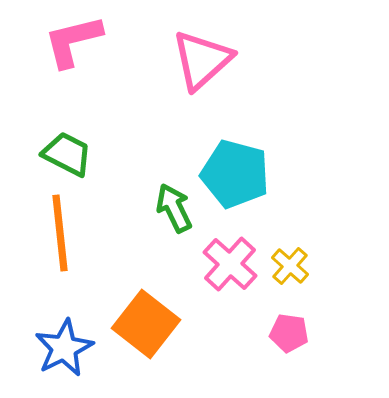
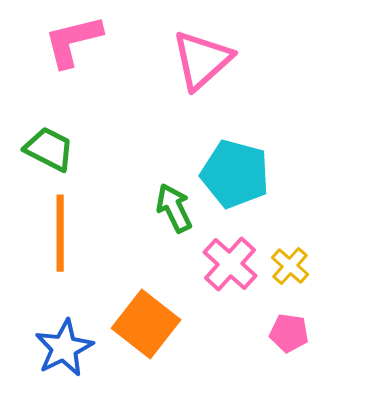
green trapezoid: moved 18 px left, 5 px up
orange line: rotated 6 degrees clockwise
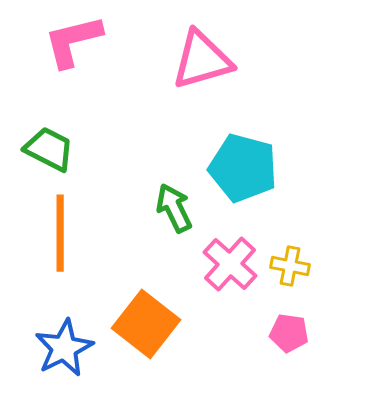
pink triangle: rotated 26 degrees clockwise
cyan pentagon: moved 8 px right, 6 px up
yellow cross: rotated 30 degrees counterclockwise
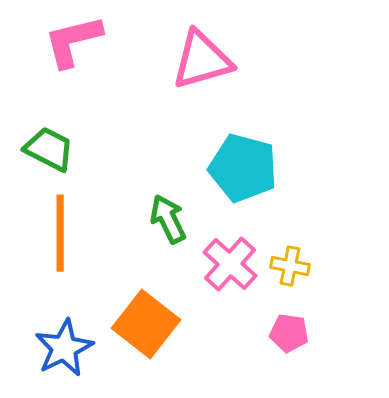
green arrow: moved 6 px left, 11 px down
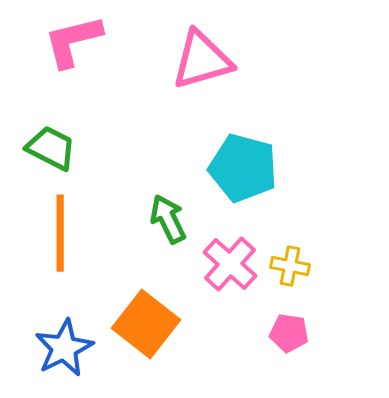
green trapezoid: moved 2 px right, 1 px up
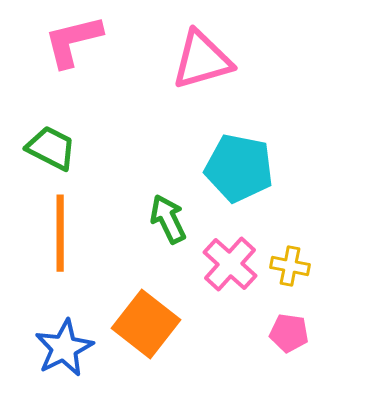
cyan pentagon: moved 4 px left; rotated 4 degrees counterclockwise
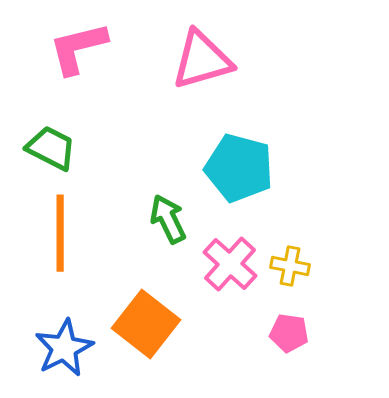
pink L-shape: moved 5 px right, 7 px down
cyan pentagon: rotated 4 degrees clockwise
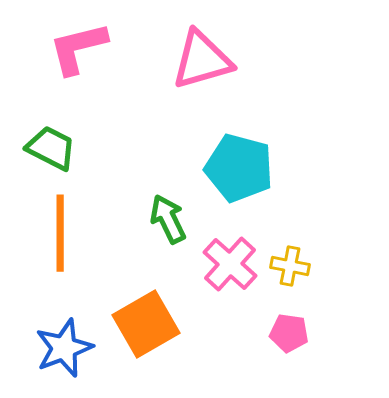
orange square: rotated 22 degrees clockwise
blue star: rotated 6 degrees clockwise
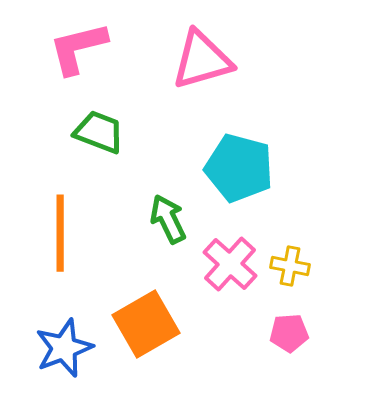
green trapezoid: moved 48 px right, 16 px up; rotated 6 degrees counterclockwise
pink pentagon: rotated 12 degrees counterclockwise
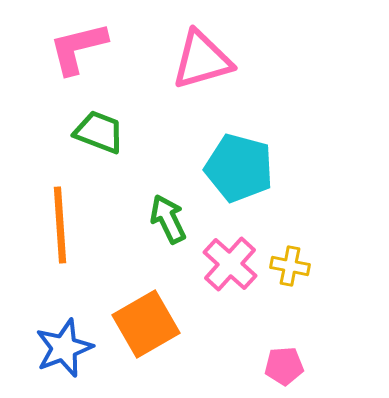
orange line: moved 8 px up; rotated 4 degrees counterclockwise
pink pentagon: moved 5 px left, 33 px down
